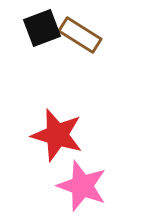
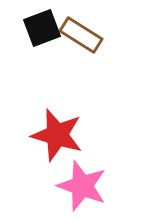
brown rectangle: moved 1 px right
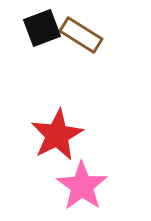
red star: rotated 28 degrees clockwise
pink star: rotated 15 degrees clockwise
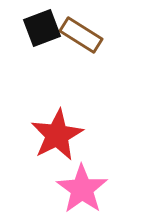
pink star: moved 3 px down
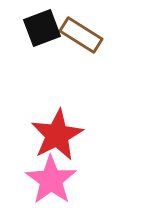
pink star: moved 31 px left, 9 px up
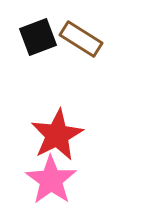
black square: moved 4 px left, 9 px down
brown rectangle: moved 4 px down
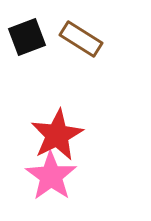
black square: moved 11 px left
pink star: moved 4 px up
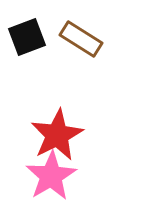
pink star: rotated 6 degrees clockwise
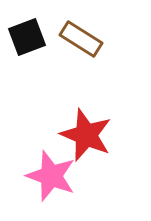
red star: moved 29 px right; rotated 22 degrees counterclockwise
pink star: rotated 21 degrees counterclockwise
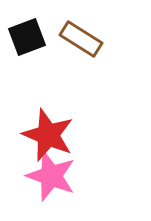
red star: moved 38 px left
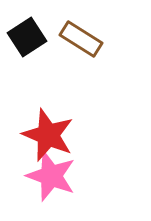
black square: rotated 12 degrees counterclockwise
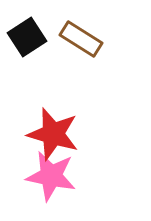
red star: moved 5 px right, 1 px up; rotated 6 degrees counterclockwise
pink star: rotated 9 degrees counterclockwise
